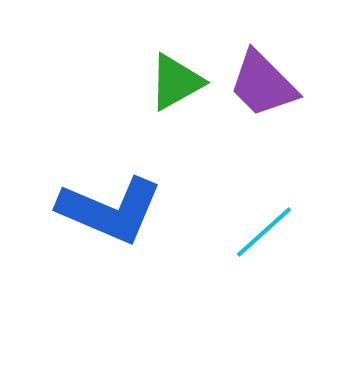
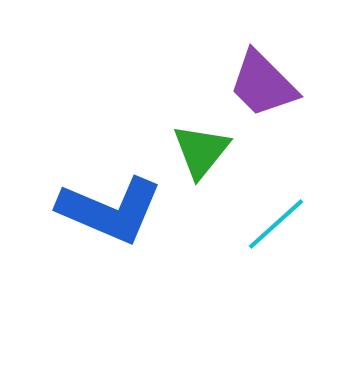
green triangle: moved 25 px right, 69 px down; rotated 22 degrees counterclockwise
cyan line: moved 12 px right, 8 px up
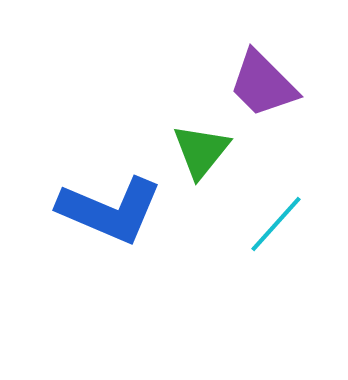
cyan line: rotated 6 degrees counterclockwise
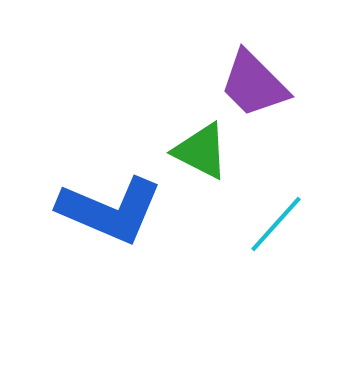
purple trapezoid: moved 9 px left
green triangle: rotated 42 degrees counterclockwise
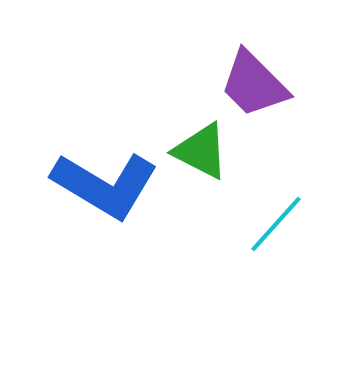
blue L-shape: moved 5 px left, 25 px up; rotated 8 degrees clockwise
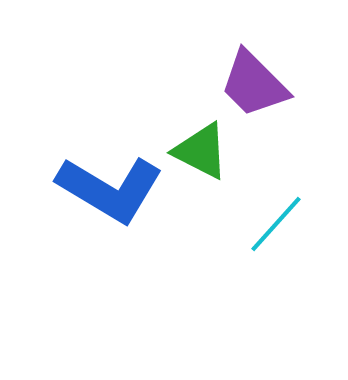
blue L-shape: moved 5 px right, 4 px down
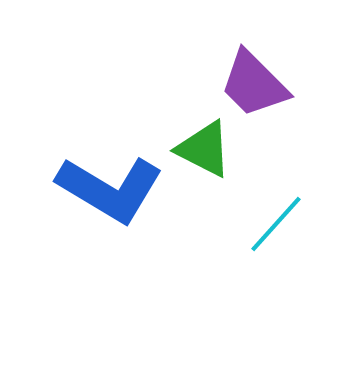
green triangle: moved 3 px right, 2 px up
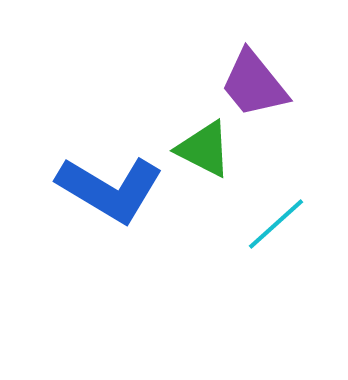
purple trapezoid: rotated 6 degrees clockwise
cyan line: rotated 6 degrees clockwise
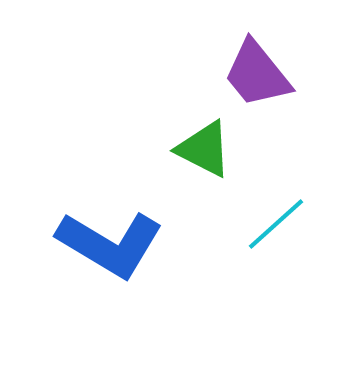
purple trapezoid: moved 3 px right, 10 px up
blue L-shape: moved 55 px down
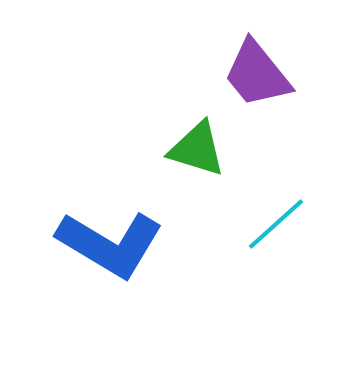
green triangle: moved 7 px left; rotated 10 degrees counterclockwise
